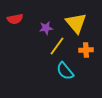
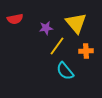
orange cross: moved 1 px down
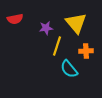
yellow line: rotated 18 degrees counterclockwise
cyan semicircle: moved 4 px right, 2 px up
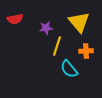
yellow triangle: moved 3 px right, 1 px up
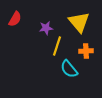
red semicircle: rotated 49 degrees counterclockwise
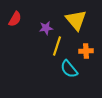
yellow triangle: moved 3 px left, 2 px up
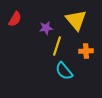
cyan semicircle: moved 5 px left, 2 px down
